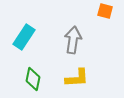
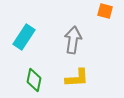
green diamond: moved 1 px right, 1 px down
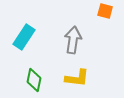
yellow L-shape: rotated 10 degrees clockwise
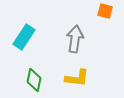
gray arrow: moved 2 px right, 1 px up
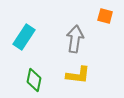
orange square: moved 5 px down
yellow L-shape: moved 1 px right, 3 px up
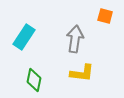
yellow L-shape: moved 4 px right, 2 px up
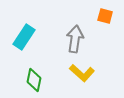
yellow L-shape: rotated 35 degrees clockwise
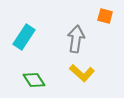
gray arrow: moved 1 px right
green diamond: rotated 45 degrees counterclockwise
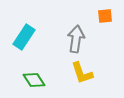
orange square: rotated 21 degrees counterclockwise
yellow L-shape: rotated 30 degrees clockwise
